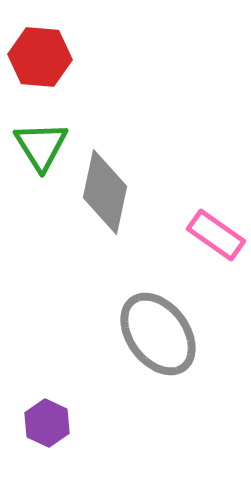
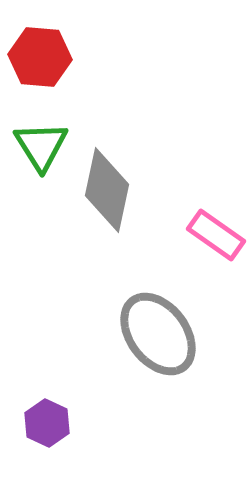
gray diamond: moved 2 px right, 2 px up
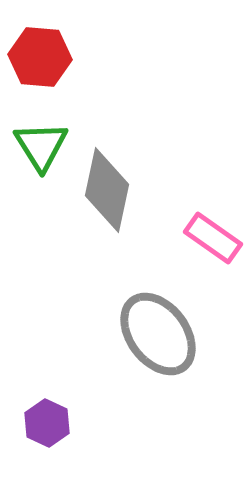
pink rectangle: moved 3 px left, 3 px down
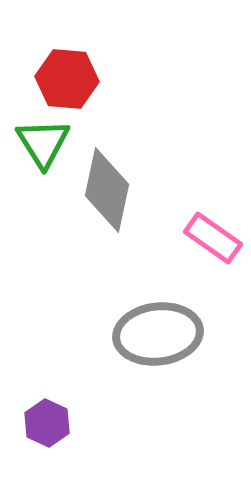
red hexagon: moved 27 px right, 22 px down
green triangle: moved 2 px right, 3 px up
gray ellipse: rotated 60 degrees counterclockwise
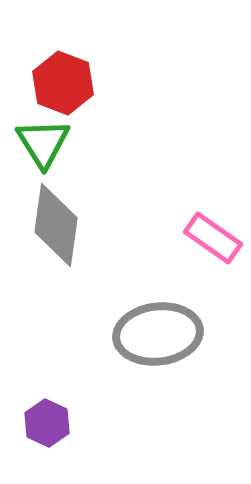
red hexagon: moved 4 px left, 4 px down; rotated 16 degrees clockwise
gray diamond: moved 51 px left, 35 px down; rotated 4 degrees counterclockwise
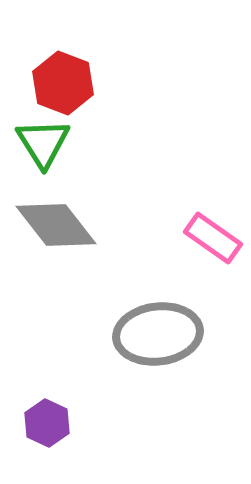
gray diamond: rotated 46 degrees counterclockwise
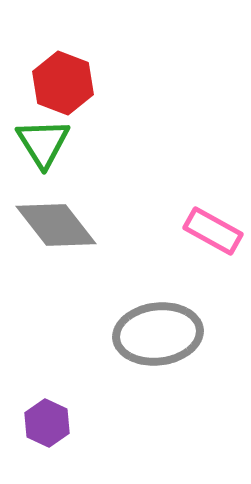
pink rectangle: moved 7 px up; rotated 6 degrees counterclockwise
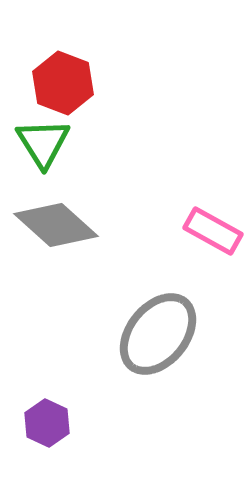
gray diamond: rotated 10 degrees counterclockwise
gray ellipse: rotated 44 degrees counterclockwise
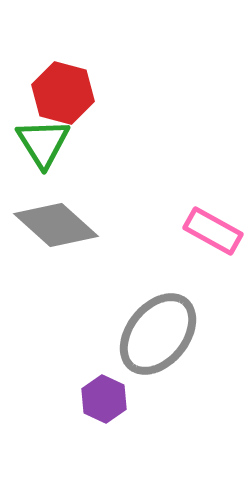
red hexagon: moved 10 px down; rotated 6 degrees counterclockwise
purple hexagon: moved 57 px right, 24 px up
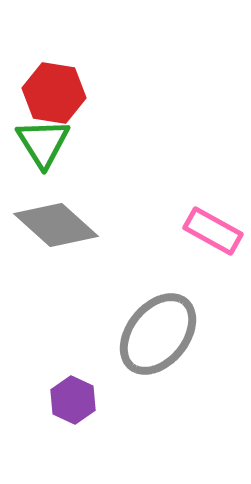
red hexagon: moved 9 px left; rotated 6 degrees counterclockwise
purple hexagon: moved 31 px left, 1 px down
